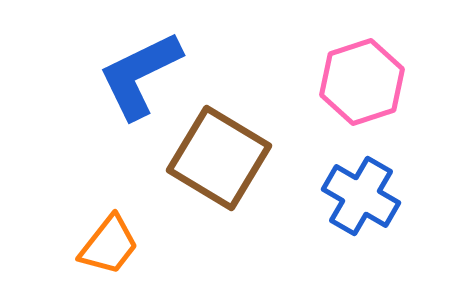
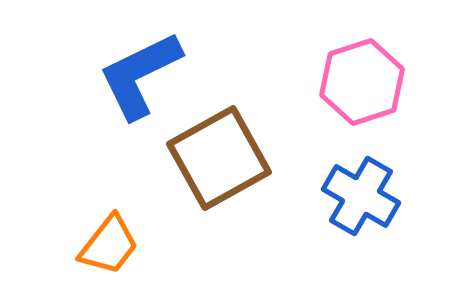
brown square: rotated 30 degrees clockwise
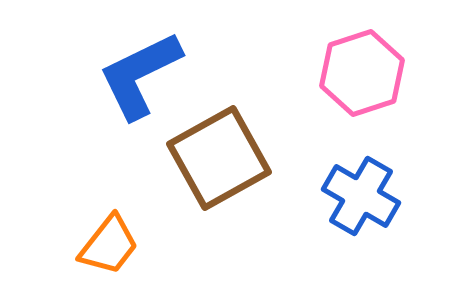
pink hexagon: moved 9 px up
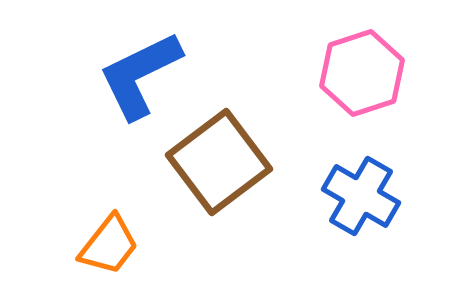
brown square: moved 4 px down; rotated 8 degrees counterclockwise
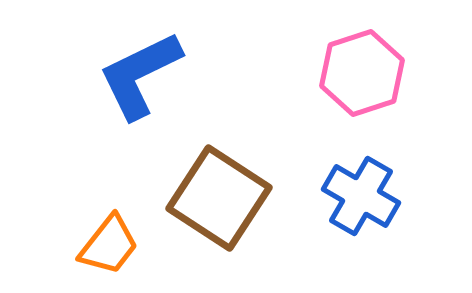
brown square: moved 36 px down; rotated 20 degrees counterclockwise
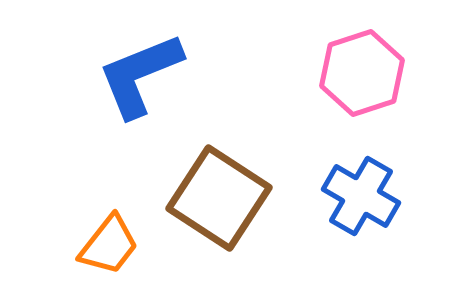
blue L-shape: rotated 4 degrees clockwise
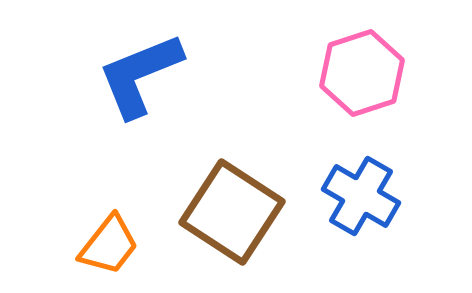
brown square: moved 13 px right, 14 px down
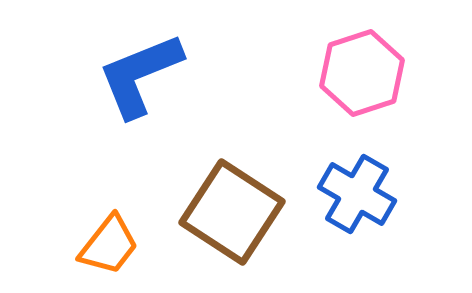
blue cross: moved 4 px left, 2 px up
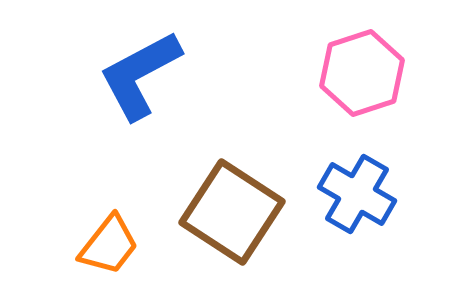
blue L-shape: rotated 6 degrees counterclockwise
